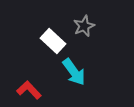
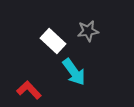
gray star: moved 4 px right, 5 px down; rotated 15 degrees clockwise
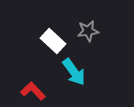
red L-shape: moved 4 px right, 1 px down
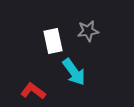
white rectangle: rotated 35 degrees clockwise
red L-shape: rotated 10 degrees counterclockwise
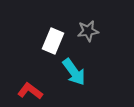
white rectangle: rotated 35 degrees clockwise
red L-shape: moved 3 px left
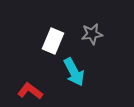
gray star: moved 4 px right, 3 px down
cyan arrow: rotated 8 degrees clockwise
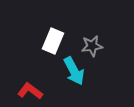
gray star: moved 12 px down
cyan arrow: moved 1 px up
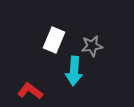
white rectangle: moved 1 px right, 1 px up
cyan arrow: rotated 32 degrees clockwise
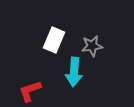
cyan arrow: moved 1 px down
red L-shape: rotated 55 degrees counterclockwise
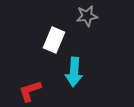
gray star: moved 5 px left, 30 px up
